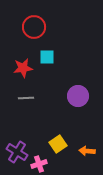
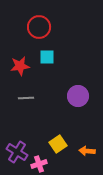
red circle: moved 5 px right
red star: moved 3 px left, 2 px up
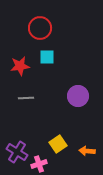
red circle: moved 1 px right, 1 px down
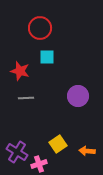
red star: moved 5 px down; rotated 24 degrees clockwise
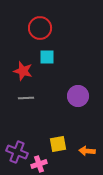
red star: moved 3 px right
yellow square: rotated 24 degrees clockwise
purple cross: rotated 10 degrees counterclockwise
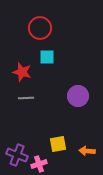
red star: moved 1 px left, 1 px down
purple cross: moved 3 px down
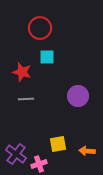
gray line: moved 1 px down
purple cross: moved 1 px left, 1 px up; rotated 15 degrees clockwise
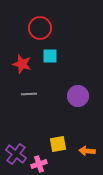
cyan square: moved 3 px right, 1 px up
red star: moved 8 px up
gray line: moved 3 px right, 5 px up
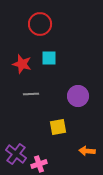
red circle: moved 4 px up
cyan square: moved 1 px left, 2 px down
gray line: moved 2 px right
yellow square: moved 17 px up
